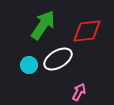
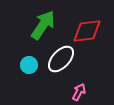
white ellipse: moved 3 px right; rotated 16 degrees counterclockwise
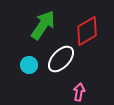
red diamond: rotated 24 degrees counterclockwise
pink arrow: rotated 18 degrees counterclockwise
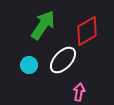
white ellipse: moved 2 px right, 1 px down
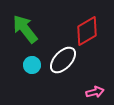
green arrow: moved 18 px left, 4 px down; rotated 72 degrees counterclockwise
cyan circle: moved 3 px right
pink arrow: moved 16 px right; rotated 66 degrees clockwise
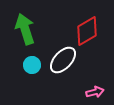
green arrow: rotated 20 degrees clockwise
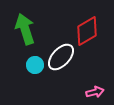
white ellipse: moved 2 px left, 3 px up
cyan circle: moved 3 px right
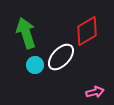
green arrow: moved 1 px right, 4 px down
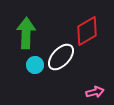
green arrow: rotated 20 degrees clockwise
